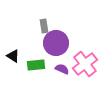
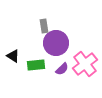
purple semicircle: rotated 112 degrees clockwise
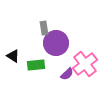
gray rectangle: moved 2 px down
purple semicircle: moved 5 px right, 5 px down
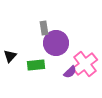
black triangle: moved 3 px left; rotated 40 degrees clockwise
purple semicircle: moved 3 px right, 2 px up
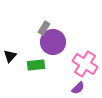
gray rectangle: rotated 40 degrees clockwise
purple circle: moved 3 px left, 1 px up
pink cross: rotated 20 degrees counterclockwise
purple semicircle: moved 8 px right, 16 px down
